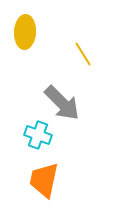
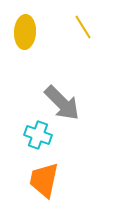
yellow line: moved 27 px up
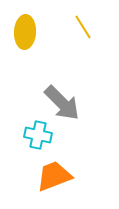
cyan cross: rotated 8 degrees counterclockwise
orange trapezoid: moved 10 px right, 4 px up; rotated 57 degrees clockwise
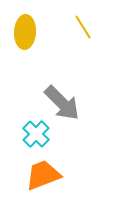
cyan cross: moved 2 px left, 1 px up; rotated 32 degrees clockwise
orange trapezoid: moved 11 px left, 1 px up
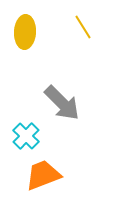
cyan cross: moved 10 px left, 2 px down
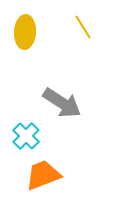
gray arrow: rotated 12 degrees counterclockwise
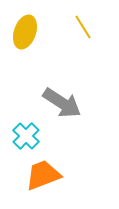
yellow ellipse: rotated 16 degrees clockwise
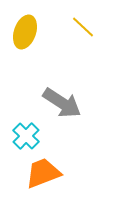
yellow line: rotated 15 degrees counterclockwise
orange trapezoid: moved 2 px up
